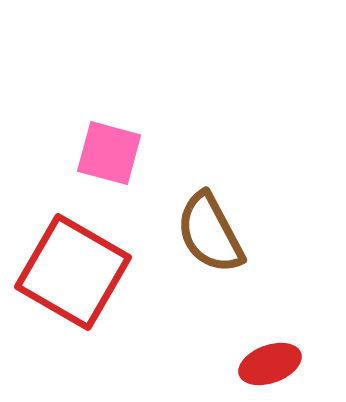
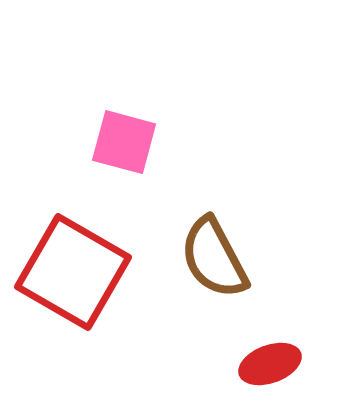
pink square: moved 15 px right, 11 px up
brown semicircle: moved 4 px right, 25 px down
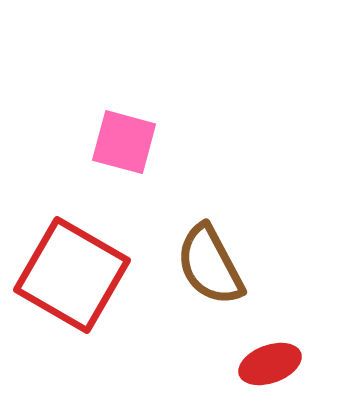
brown semicircle: moved 4 px left, 7 px down
red square: moved 1 px left, 3 px down
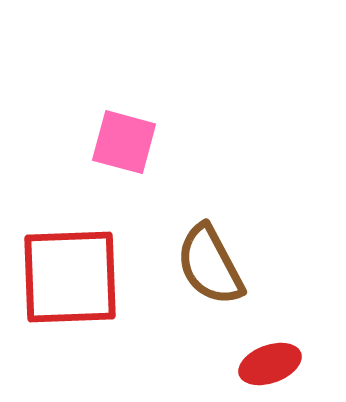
red square: moved 2 px left, 2 px down; rotated 32 degrees counterclockwise
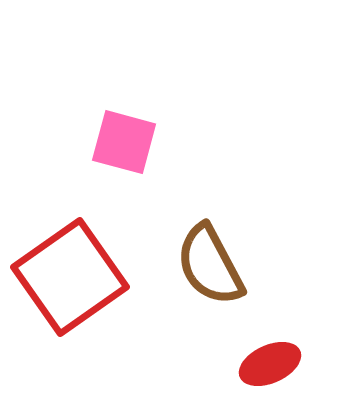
red square: rotated 33 degrees counterclockwise
red ellipse: rotated 4 degrees counterclockwise
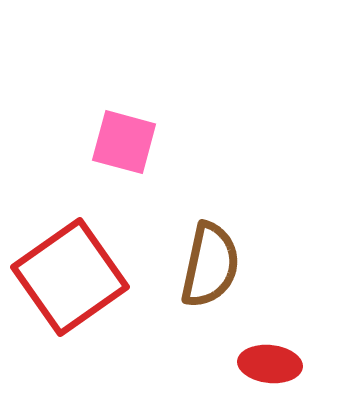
brown semicircle: rotated 140 degrees counterclockwise
red ellipse: rotated 30 degrees clockwise
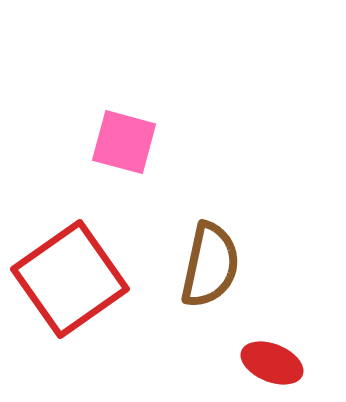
red square: moved 2 px down
red ellipse: moved 2 px right, 1 px up; rotated 16 degrees clockwise
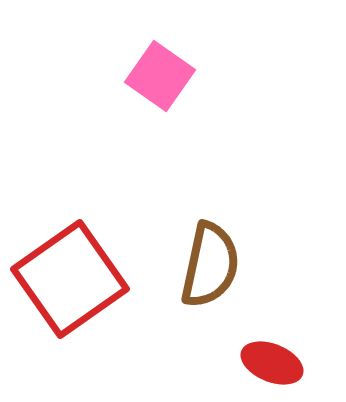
pink square: moved 36 px right, 66 px up; rotated 20 degrees clockwise
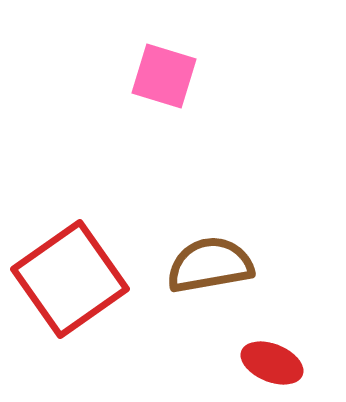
pink square: moved 4 px right; rotated 18 degrees counterclockwise
brown semicircle: rotated 112 degrees counterclockwise
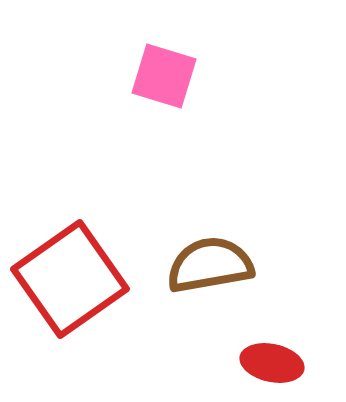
red ellipse: rotated 10 degrees counterclockwise
